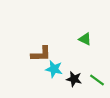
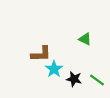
cyan star: rotated 24 degrees clockwise
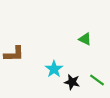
brown L-shape: moved 27 px left
black star: moved 2 px left, 3 px down
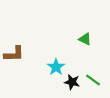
cyan star: moved 2 px right, 2 px up
green line: moved 4 px left
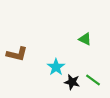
brown L-shape: moved 3 px right; rotated 15 degrees clockwise
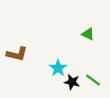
green triangle: moved 3 px right, 5 px up
cyan star: moved 2 px right, 1 px down
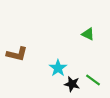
black star: moved 2 px down
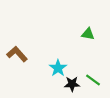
green triangle: rotated 16 degrees counterclockwise
brown L-shape: rotated 145 degrees counterclockwise
black star: rotated 14 degrees counterclockwise
